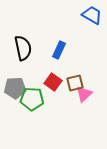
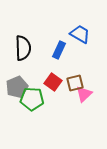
blue trapezoid: moved 12 px left, 19 px down
black semicircle: rotated 10 degrees clockwise
gray pentagon: moved 2 px right, 1 px up; rotated 20 degrees counterclockwise
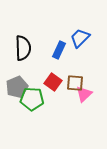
blue trapezoid: moved 4 px down; rotated 75 degrees counterclockwise
brown square: rotated 18 degrees clockwise
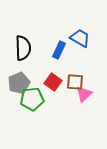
blue trapezoid: rotated 75 degrees clockwise
brown square: moved 1 px up
gray pentagon: moved 2 px right, 4 px up
green pentagon: rotated 10 degrees counterclockwise
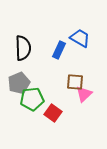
red square: moved 31 px down
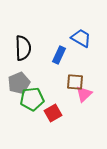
blue trapezoid: moved 1 px right
blue rectangle: moved 5 px down
red square: rotated 24 degrees clockwise
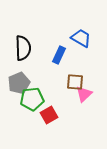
red square: moved 4 px left, 2 px down
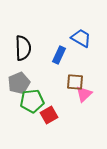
green pentagon: moved 2 px down
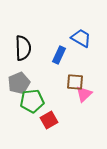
red square: moved 5 px down
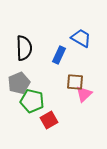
black semicircle: moved 1 px right
green pentagon: rotated 20 degrees clockwise
